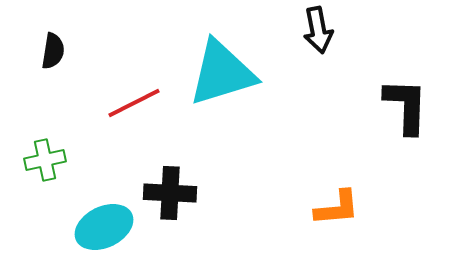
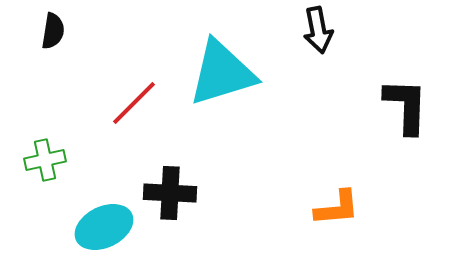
black semicircle: moved 20 px up
red line: rotated 18 degrees counterclockwise
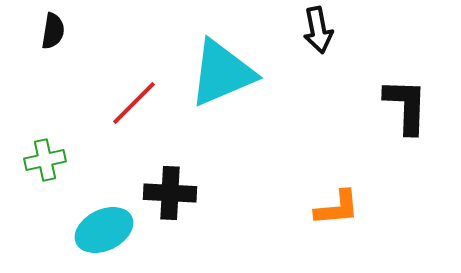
cyan triangle: rotated 6 degrees counterclockwise
cyan ellipse: moved 3 px down
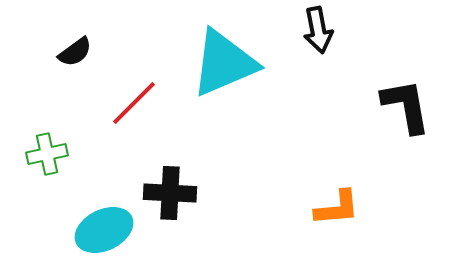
black semicircle: moved 22 px right, 21 px down; rotated 45 degrees clockwise
cyan triangle: moved 2 px right, 10 px up
black L-shape: rotated 12 degrees counterclockwise
green cross: moved 2 px right, 6 px up
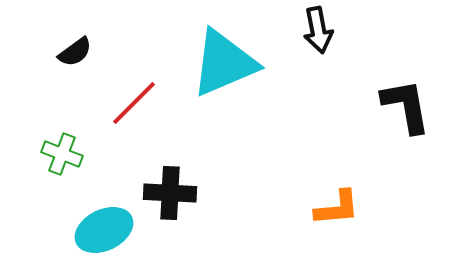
green cross: moved 15 px right; rotated 33 degrees clockwise
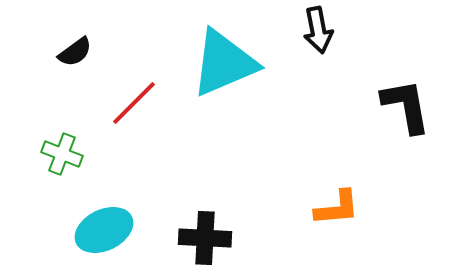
black cross: moved 35 px right, 45 px down
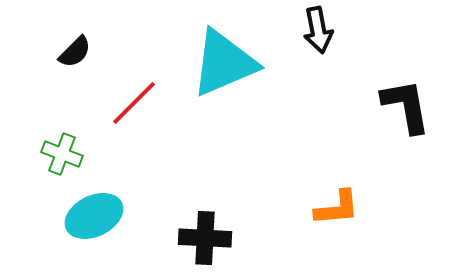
black semicircle: rotated 9 degrees counterclockwise
cyan ellipse: moved 10 px left, 14 px up
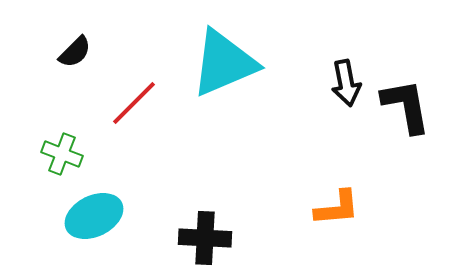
black arrow: moved 28 px right, 53 px down
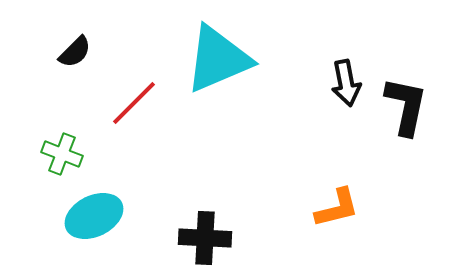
cyan triangle: moved 6 px left, 4 px up
black L-shape: rotated 22 degrees clockwise
orange L-shape: rotated 9 degrees counterclockwise
